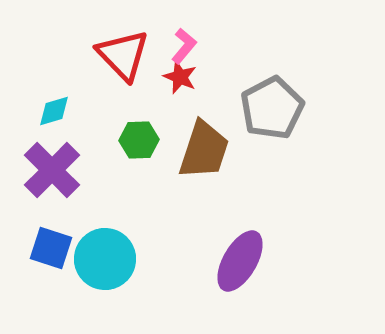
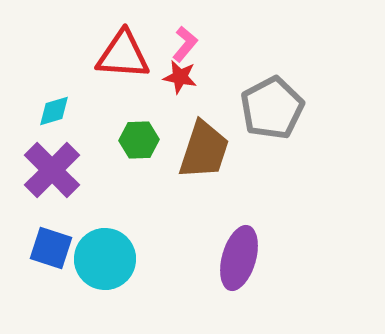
pink L-shape: moved 1 px right, 2 px up
red triangle: rotated 42 degrees counterclockwise
red star: rotated 12 degrees counterclockwise
purple ellipse: moved 1 px left, 3 px up; rotated 14 degrees counterclockwise
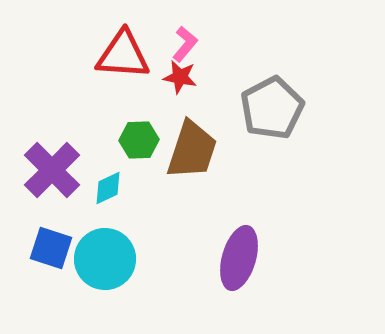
cyan diamond: moved 54 px right, 77 px down; rotated 9 degrees counterclockwise
brown trapezoid: moved 12 px left
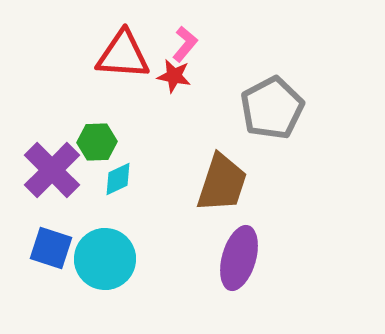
red star: moved 6 px left, 1 px up
green hexagon: moved 42 px left, 2 px down
brown trapezoid: moved 30 px right, 33 px down
cyan diamond: moved 10 px right, 9 px up
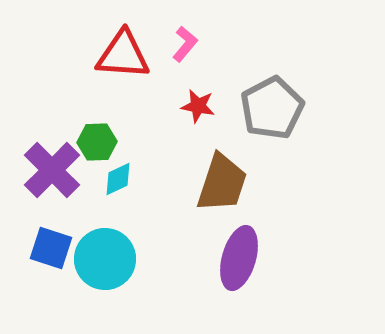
red star: moved 24 px right, 30 px down
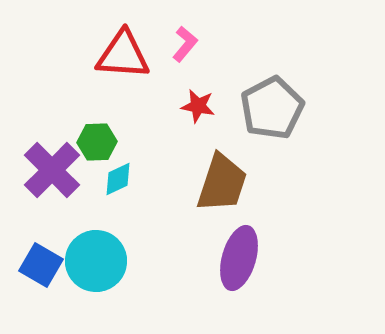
blue square: moved 10 px left, 17 px down; rotated 12 degrees clockwise
cyan circle: moved 9 px left, 2 px down
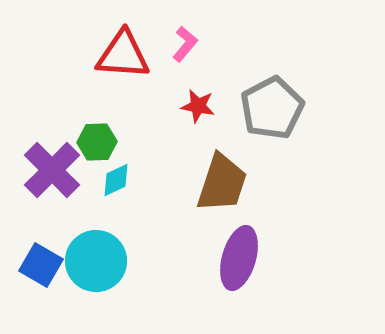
cyan diamond: moved 2 px left, 1 px down
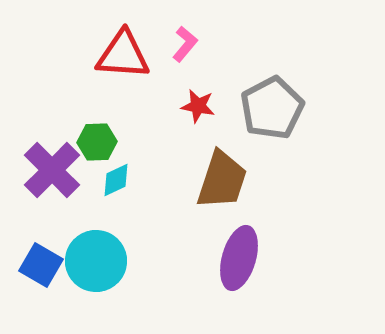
brown trapezoid: moved 3 px up
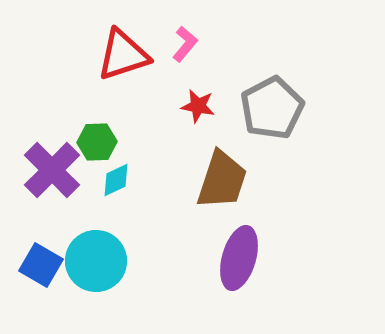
red triangle: rotated 22 degrees counterclockwise
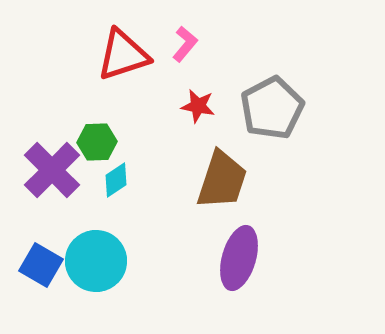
cyan diamond: rotated 9 degrees counterclockwise
